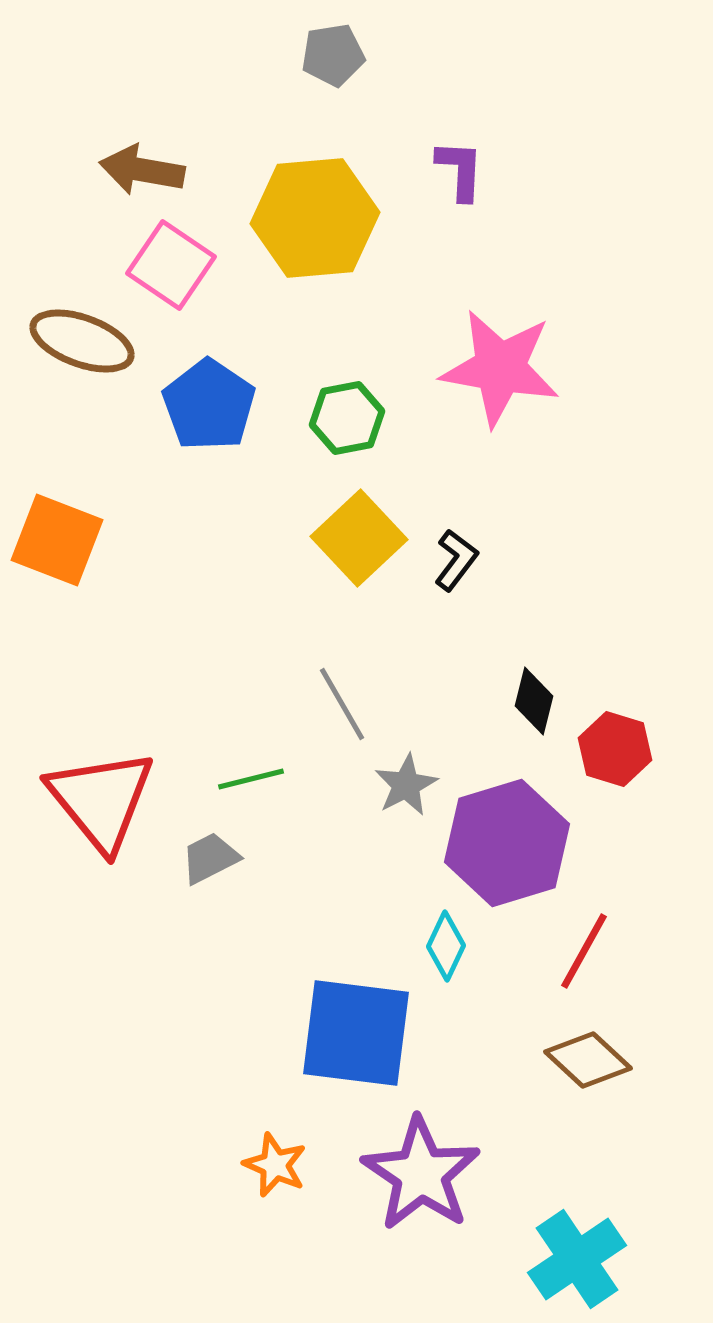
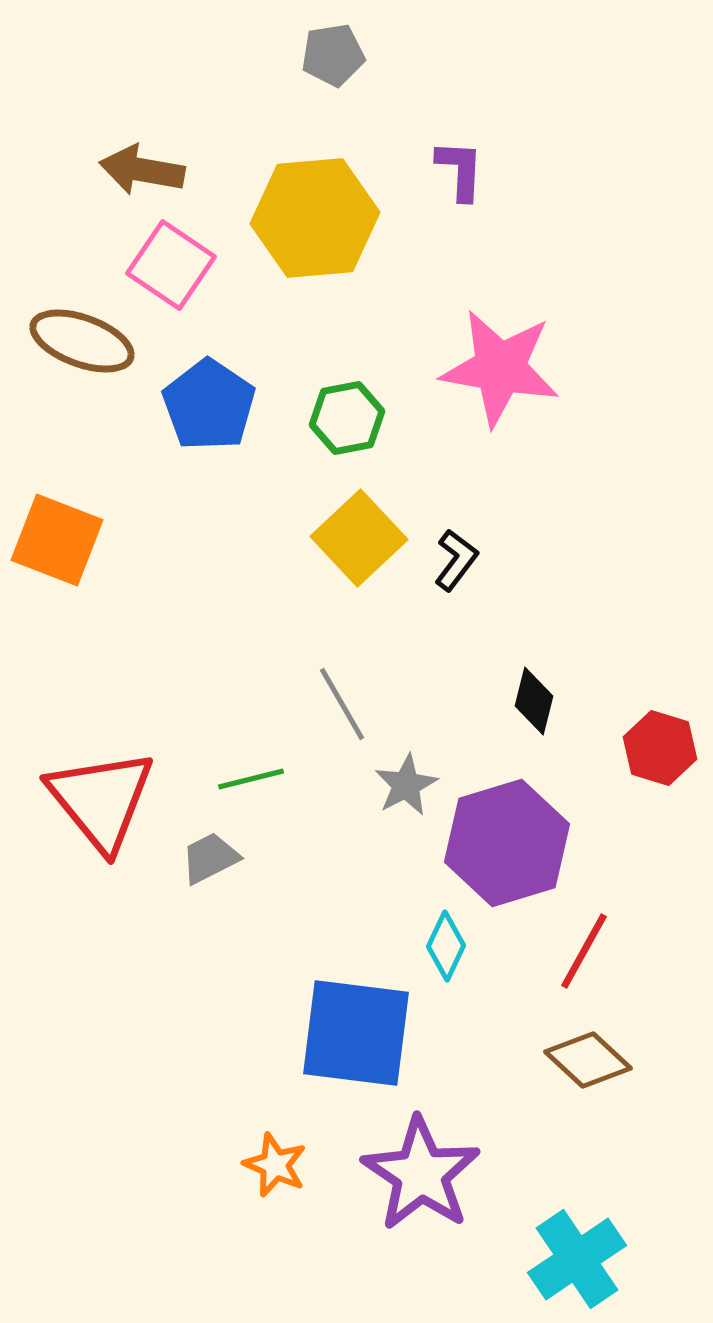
red hexagon: moved 45 px right, 1 px up
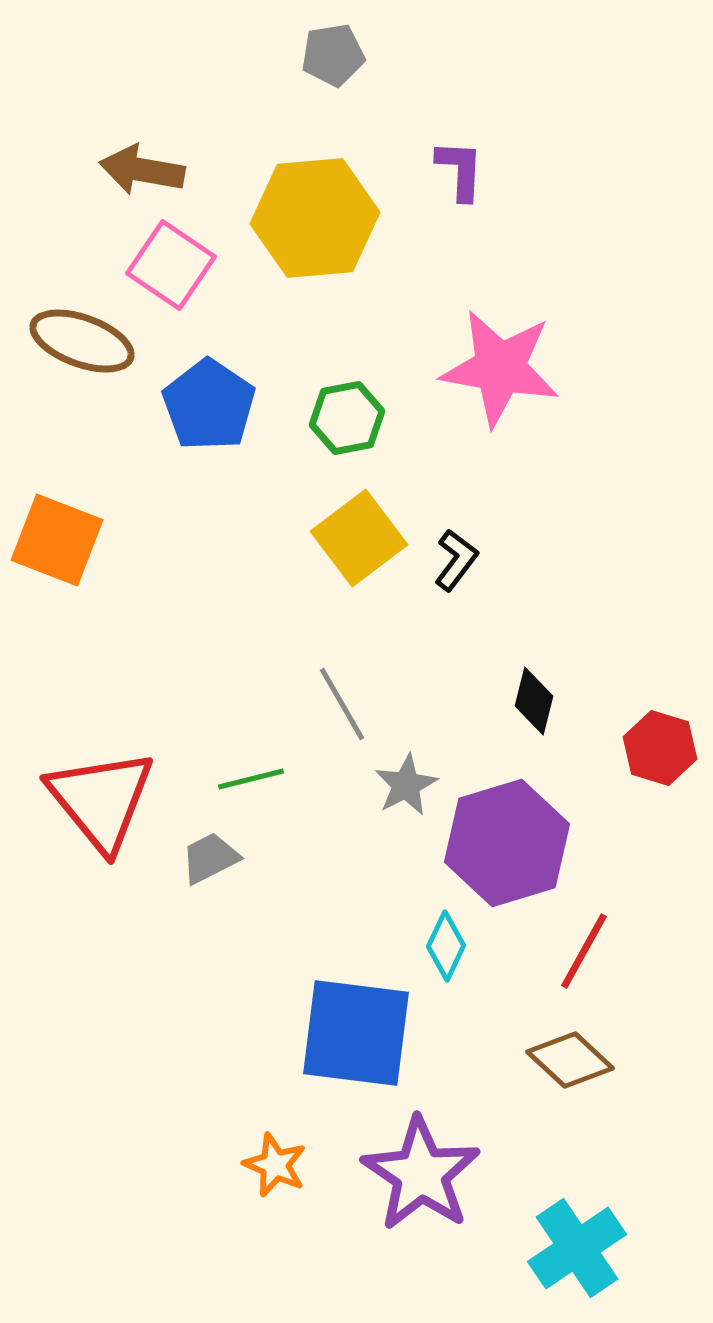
yellow square: rotated 6 degrees clockwise
brown diamond: moved 18 px left
cyan cross: moved 11 px up
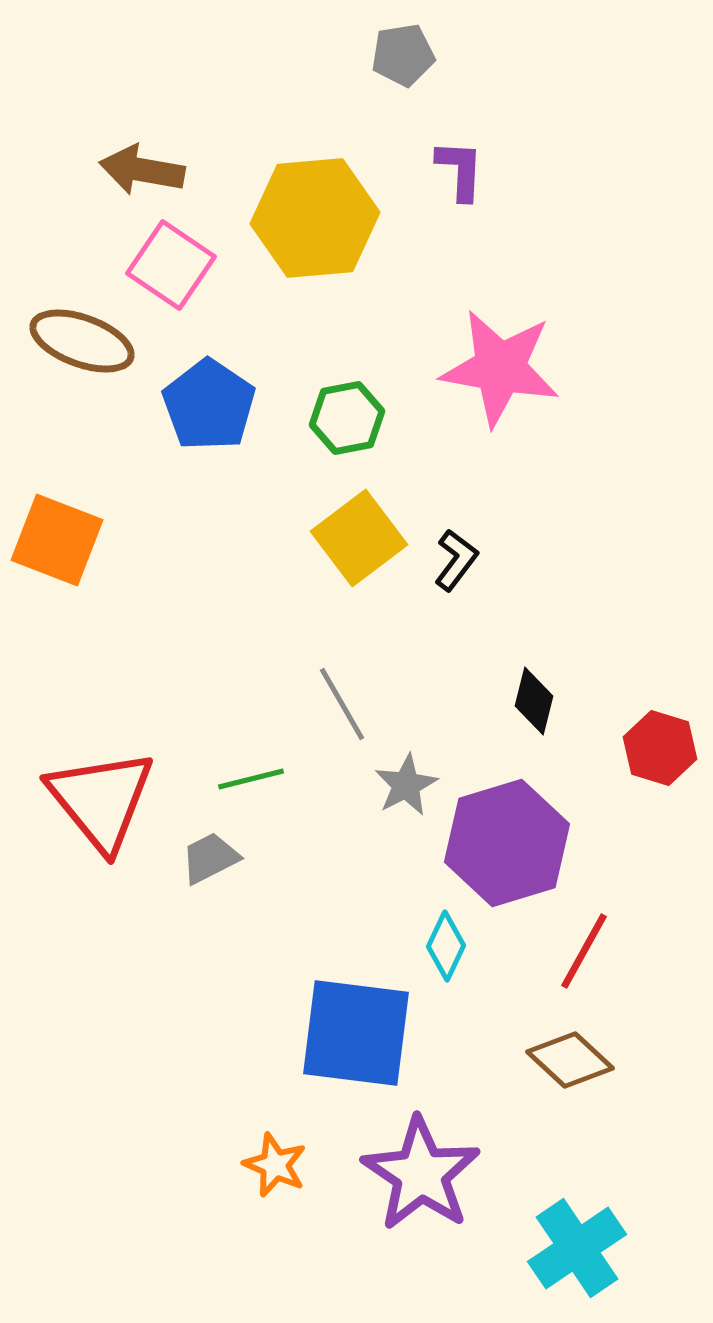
gray pentagon: moved 70 px right
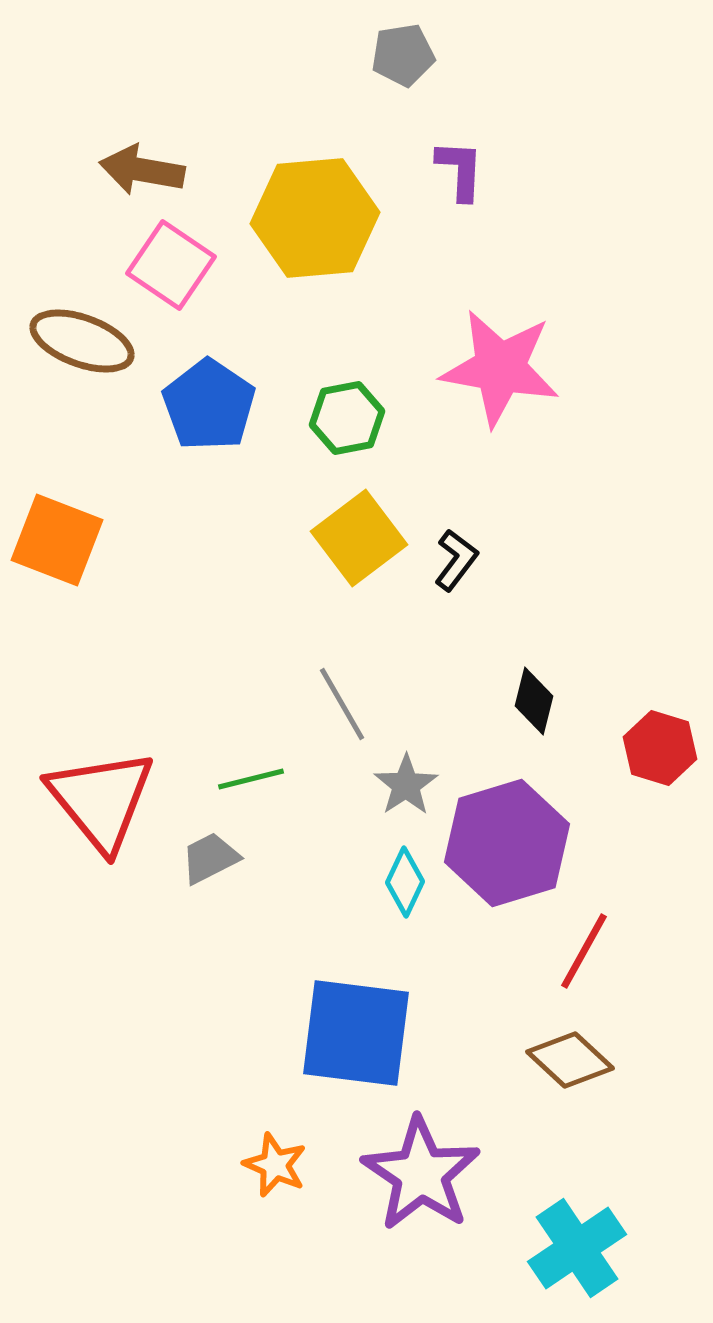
gray star: rotated 6 degrees counterclockwise
cyan diamond: moved 41 px left, 64 px up
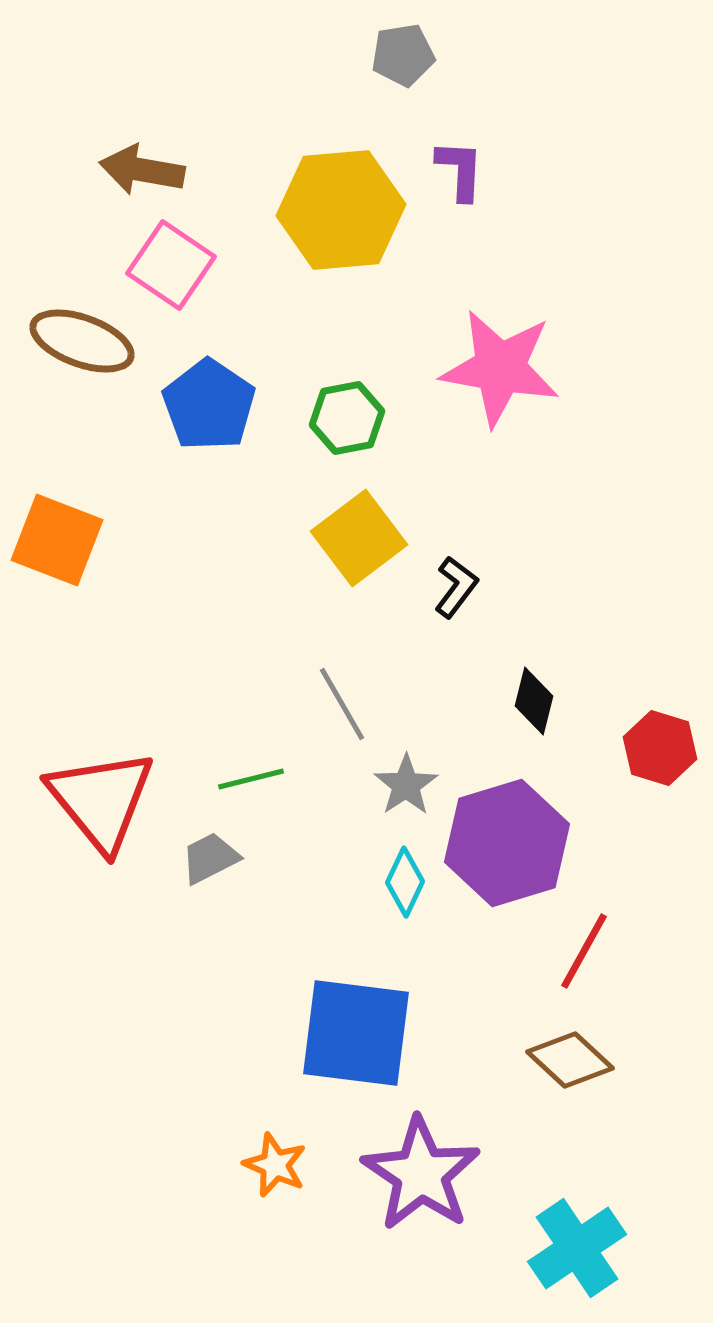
yellow hexagon: moved 26 px right, 8 px up
black L-shape: moved 27 px down
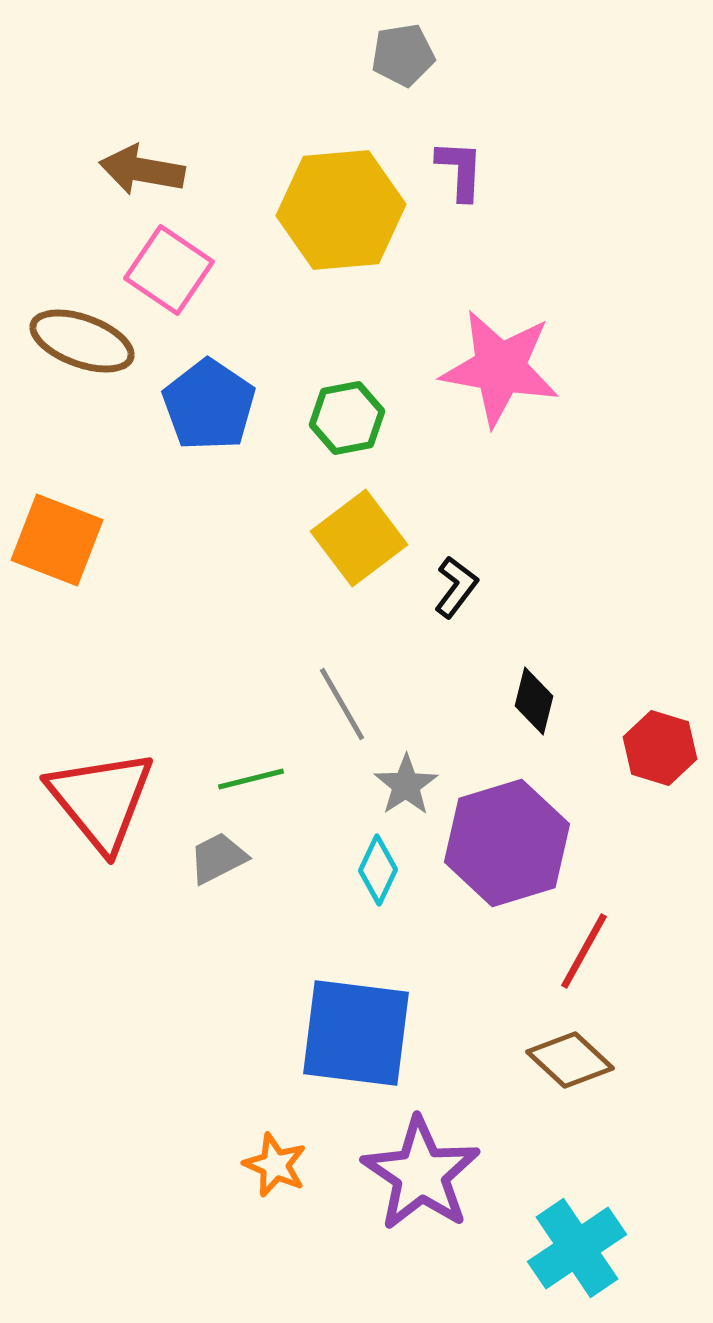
pink square: moved 2 px left, 5 px down
gray trapezoid: moved 8 px right
cyan diamond: moved 27 px left, 12 px up
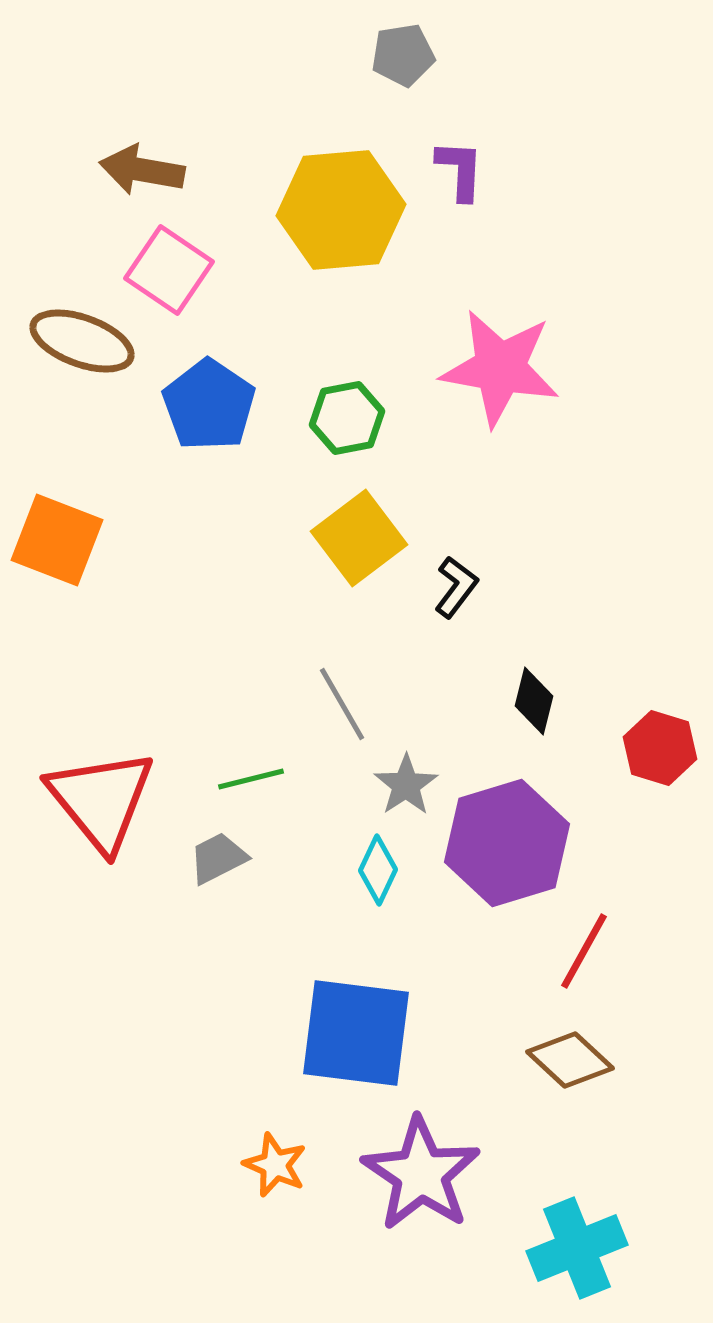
cyan cross: rotated 12 degrees clockwise
